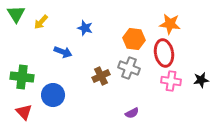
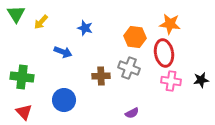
orange hexagon: moved 1 px right, 2 px up
brown cross: rotated 24 degrees clockwise
blue circle: moved 11 px right, 5 px down
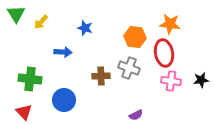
blue arrow: rotated 18 degrees counterclockwise
green cross: moved 8 px right, 2 px down
purple semicircle: moved 4 px right, 2 px down
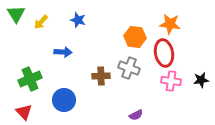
blue star: moved 7 px left, 8 px up
green cross: rotated 30 degrees counterclockwise
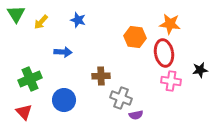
gray cross: moved 8 px left, 30 px down
black star: moved 1 px left, 10 px up
purple semicircle: rotated 16 degrees clockwise
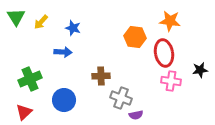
green triangle: moved 3 px down
blue star: moved 5 px left, 8 px down
orange star: moved 3 px up
red triangle: rotated 30 degrees clockwise
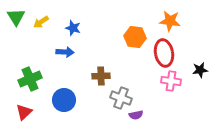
yellow arrow: rotated 14 degrees clockwise
blue arrow: moved 2 px right
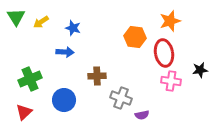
orange star: rotated 25 degrees counterclockwise
brown cross: moved 4 px left
purple semicircle: moved 6 px right
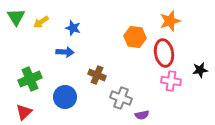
brown cross: moved 1 px up; rotated 24 degrees clockwise
blue circle: moved 1 px right, 3 px up
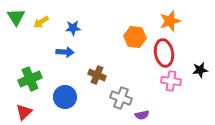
blue star: rotated 21 degrees counterclockwise
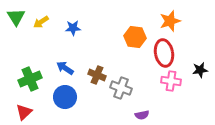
blue arrow: moved 16 px down; rotated 150 degrees counterclockwise
gray cross: moved 10 px up
